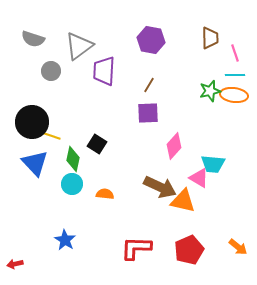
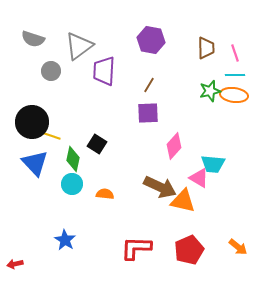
brown trapezoid: moved 4 px left, 10 px down
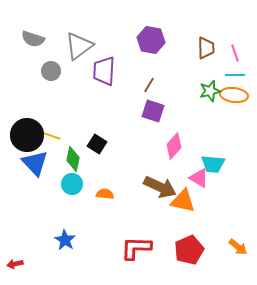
purple square: moved 5 px right, 2 px up; rotated 20 degrees clockwise
black circle: moved 5 px left, 13 px down
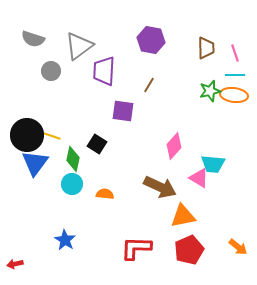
purple square: moved 30 px left; rotated 10 degrees counterclockwise
blue triangle: rotated 20 degrees clockwise
orange triangle: moved 15 px down; rotated 24 degrees counterclockwise
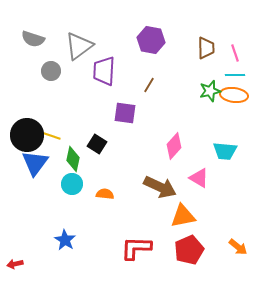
purple square: moved 2 px right, 2 px down
cyan trapezoid: moved 12 px right, 13 px up
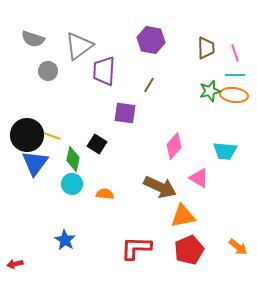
gray circle: moved 3 px left
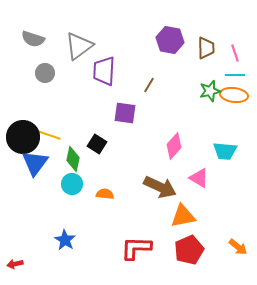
purple hexagon: moved 19 px right
gray circle: moved 3 px left, 2 px down
black circle: moved 4 px left, 2 px down
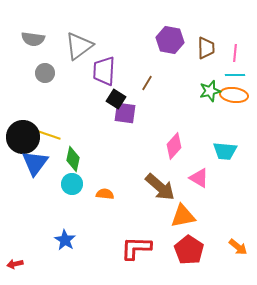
gray semicircle: rotated 10 degrees counterclockwise
pink line: rotated 24 degrees clockwise
brown line: moved 2 px left, 2 px up
black square: moved 19 px right, 45 px up
brown arrow: rotated 16 degrees clockwise
red pentagon: rotated 16 degrees counterclockwise
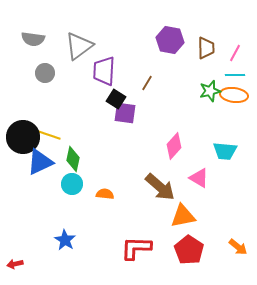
pink line: rotated 24 degrees clockwise
blue triangle: moved 5 px right, 1 px up; rotated 28 degrees clockwise
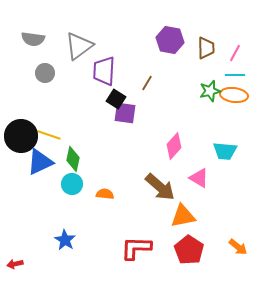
black circle: moved 2 px left, 1 px up
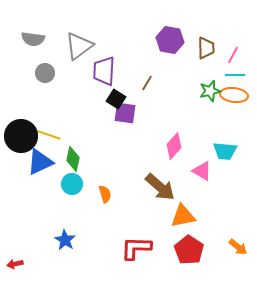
pink line: moved 2 px left, 2 px down
pink triangle: moved 3 px right, 7 px up
orange semicircle: rotated 66 degrees clockwise
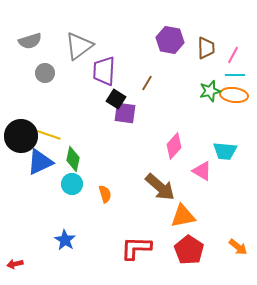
gray semicircle: moved 3 px left, 2 px down; rotated 25 degrees counterclockwise
